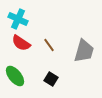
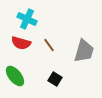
cyan cross: moved 9 px right
red semicircle: rotated 18 degrees counterclockwise
black square: moved 4 px right
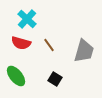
cyan cross: rotated 18 degrees clockwise
green ellipse: moved 1 px right
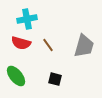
cyan cross: rotated 36 degrees clockwise
brown line: moved 1 px left
gray trapezoid: moved 5 px up
black square: rotated 16 degrees counterclockwise
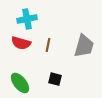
brown line: rotated 48 degrees clockwise
green ellipse: moved 4 px right, 7 px down
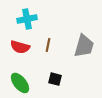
red semicircle: moved 1 px left, 4 px down
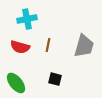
green ellipse: moved 4 px left
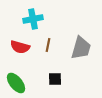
cyan cross: moved 6 px right
gray trapezoid: moved 3 px left, 2 px down
black square: rotated 16 degrees counterclockwise
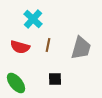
cyan cross: rotated 36 degrees counterclockwise
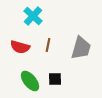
cyan cross: moved 3 px up
green ellipse: moved 14 px right, 2 px up
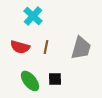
brown line: moved 2 px left, 2 px down
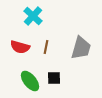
black square: moved 1 px left, 1 px up
